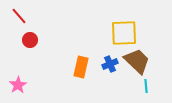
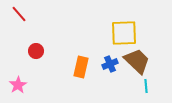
red line: moved 2 px up
red circle: moved 6 px right, 11 px down
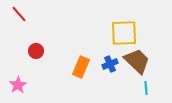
orange rectangle: rotated 10 degrees clockwise
cyan line: moved 2 px down
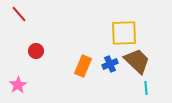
orange rectangle: moved 2 px right, 1 px up
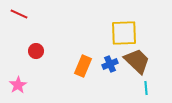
red line: rotated 24 degrees counterclockwise
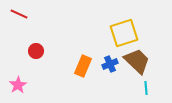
yellow square: rotated 16 degrees counterclockwise
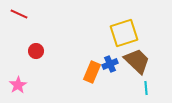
orange rectangle: moved 9 px right, 6 px down
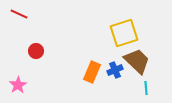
blue cross: moved 5 px right, 6 px down
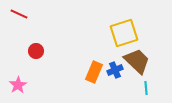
orange rectangle: moved 2 px right
